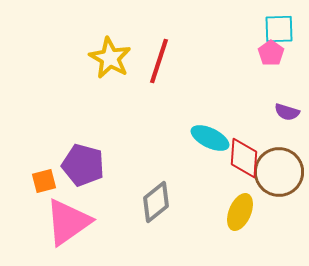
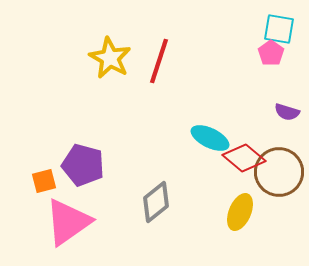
cyan square: rotated 12 degrees clockwise
red diamond: rotated 54 degrees counterclockwise
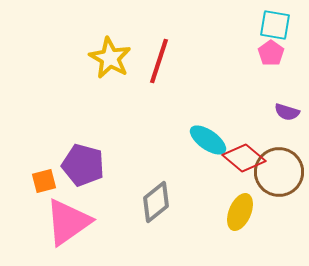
cyan square: moved 4 px left, 4 px up
cyan ellipse: moved 2 px left, 2 px down; rotated 9 degrees clockwise
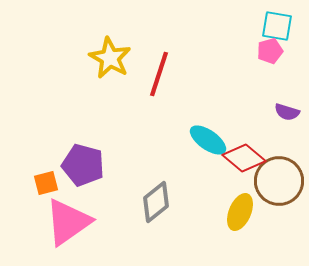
cyan square: moved 2 px right, 1 px down
pink pentagon: moved 1 px left, 2 px up; rotated 20 degrees clockwise
red line: moved 13 px down
brown circle: moved 9 px down
orange square: moved 2 px right, 2 px down
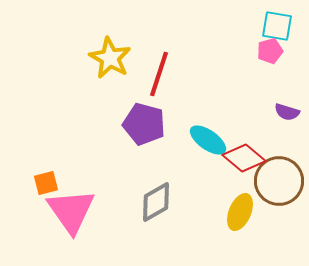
purple pentagon: moved 61 px right, 41 px up
gray diamond: rotated 9 degrees clockwise
pink triangle: moved 3 px right, 11 px up; rotated 30 degrees counterclockwise
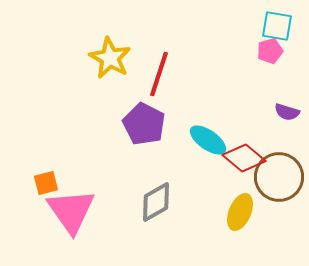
purple pentagon: rotated 12 degrees clockwise
brown circle: moved 4 px up
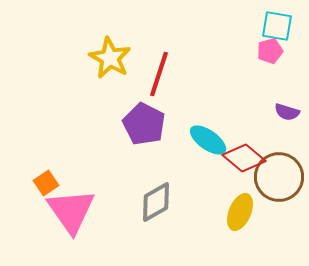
orange square: rotated 20 degrees counterclockwise
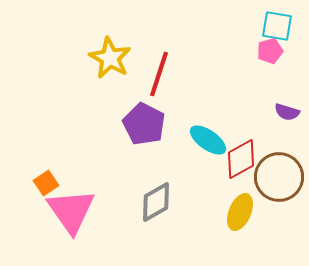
red diamond: moved 3 px left, 1 px down; rotated 69 degrees counterclockwise
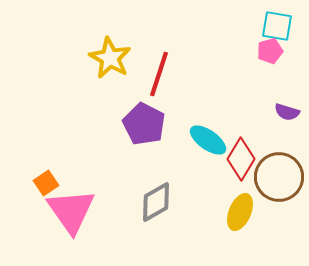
red diamond: rotated 30 degrees counterclockwise
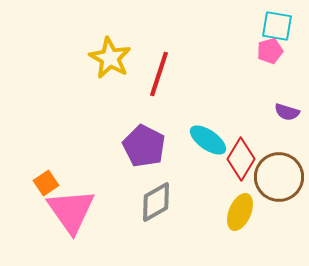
purple pentagon: moved 22 px down
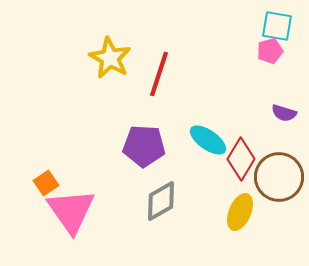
purple semicircle: moved 3 px left, 1 px down
purple pentagon: rotated 24 degrees counterclockwise
gray diamond: moved 5 px right, 1 px up
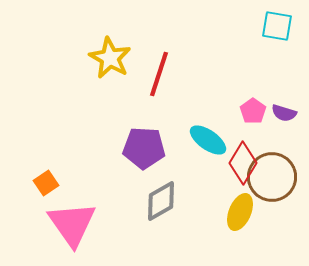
pink pentagon: moved 17 px left, 60 px down; rotated 20 degrees counterclockwise
purple pentagon: moved 2 px down
red diamond: moved 2 px right, 4 px down
brown circle: moved 7 px left
pink triangle: moved 1 px right, 13 px down
